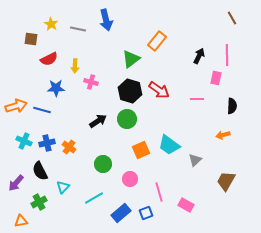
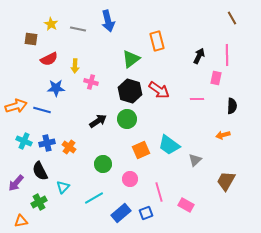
blue arrow at (106, 20): moved 2 px right, 1 px down
orange rectangle at (157, 41): rotated 54 degrees counterclockwise
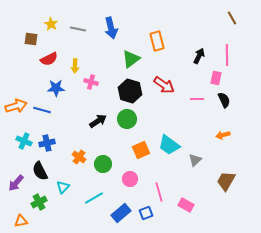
blue arrow at (108, 21): moved 3 px right, 7 px down
red arrow at (159, 90): moved 5 px right, 5 px up
black semicircle at (232, 106): moved 8 px left, 6 px up; rotated 28 degrees counterclockwise
orange cross at (69, 147): moved 10 px right, 10 px down
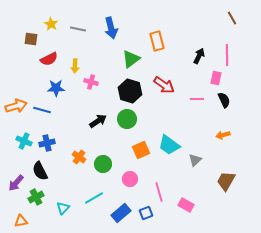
cyan triangle at (63, 187): moved 21 px down
green cross at (39, 202): moved 3 px left, 5 px up
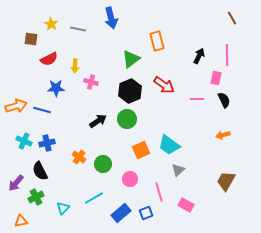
blue arrow at (111, 28): moved 10 px up
black hexagon at (130, 91): rotated 20 degrees clockwise
gray triangle at (195, 160): moved 17 px left, 10 px down
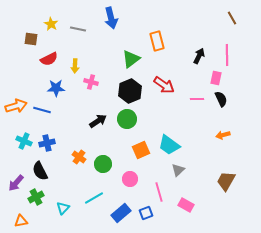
black semicircle at (224, 100): moved 3 px left, 1 px up
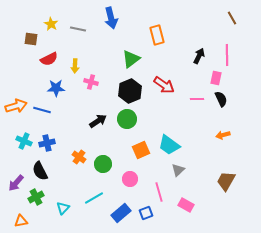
orange rectangle at (157, 41): moved 6 px up
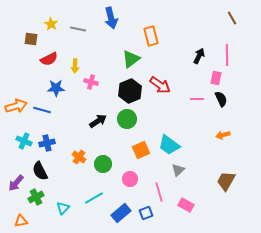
orange rectangle at (157, 35): moved 6 px left, 1 px down
red arrow at (164, 85): moved 4 px left
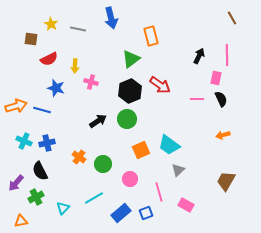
blue star at (56, 88): rotated 18 degrees clockwise
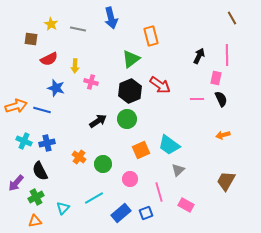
orange triangle at (21, 221): moved 14 px right
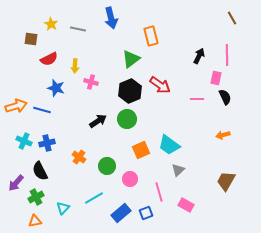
black semicircle at (221, 99): moved 4 px right, 2 px up
green circle at (103, 164): moved 4 px right, 2 px down
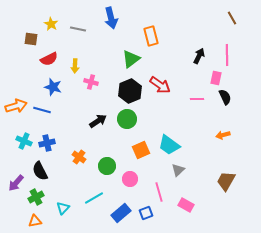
blue star at (56, 88): moved 3 px left, 1 px up
